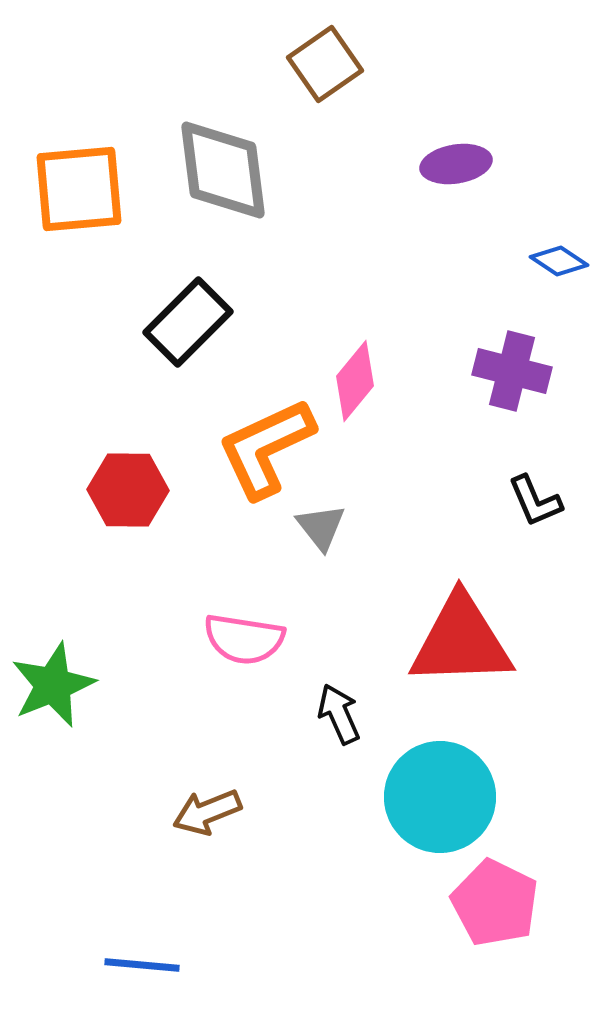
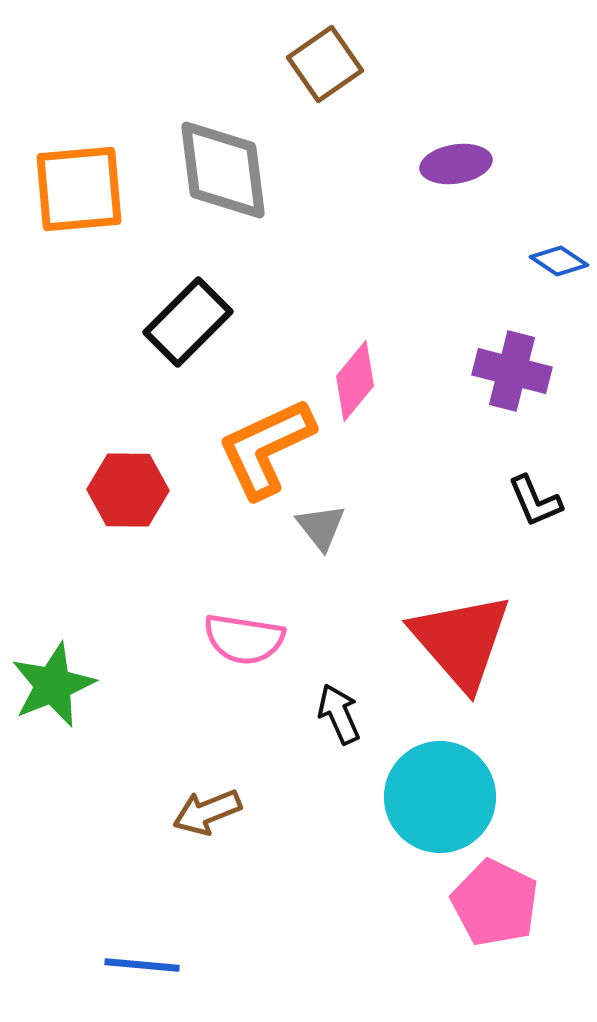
red triangle: rotated 51 degrees clockwise
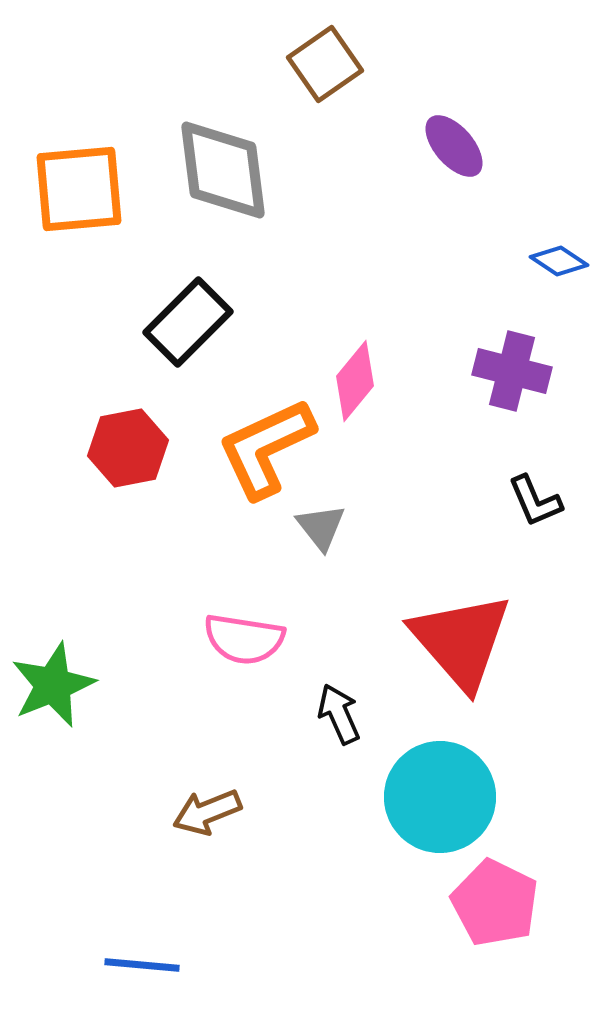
purple ellipse: moved 2 px left, 18 px up; rotated 58 degrees clockwise
red hexagon: moved 42 px up; rotated 12 degrees counterclockwise
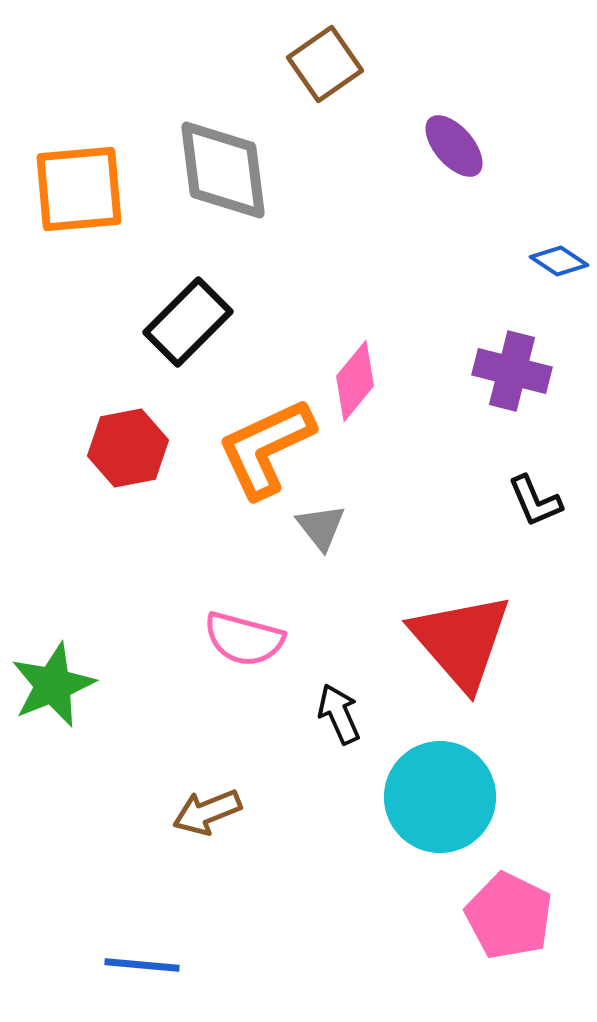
pink semicircle: rotated 6 degrees clockwise
pink pentagon: moved 14 px right, 13 px down
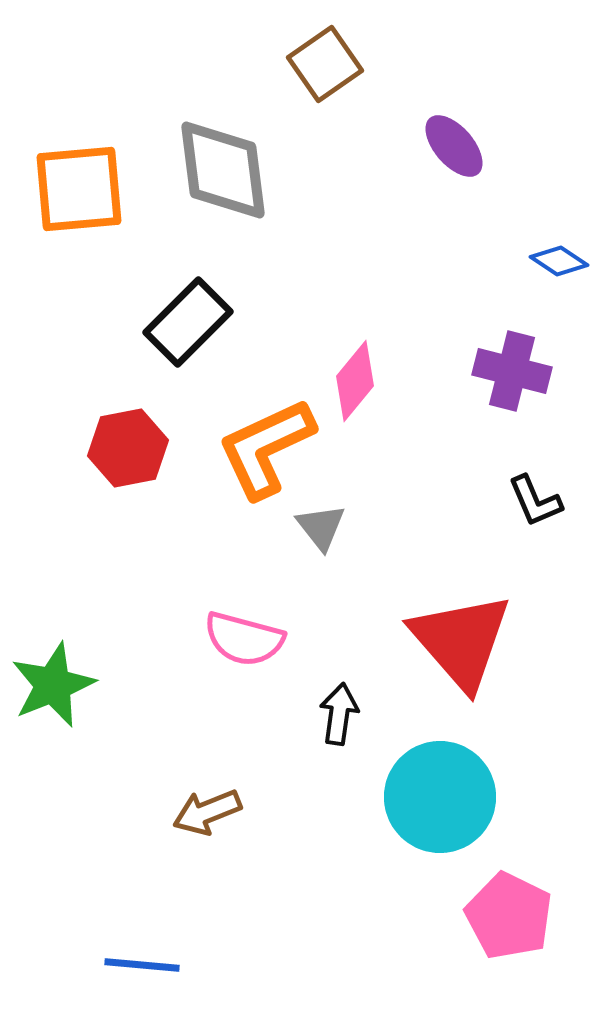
black arrow: rotated 32 degrees clockwise
